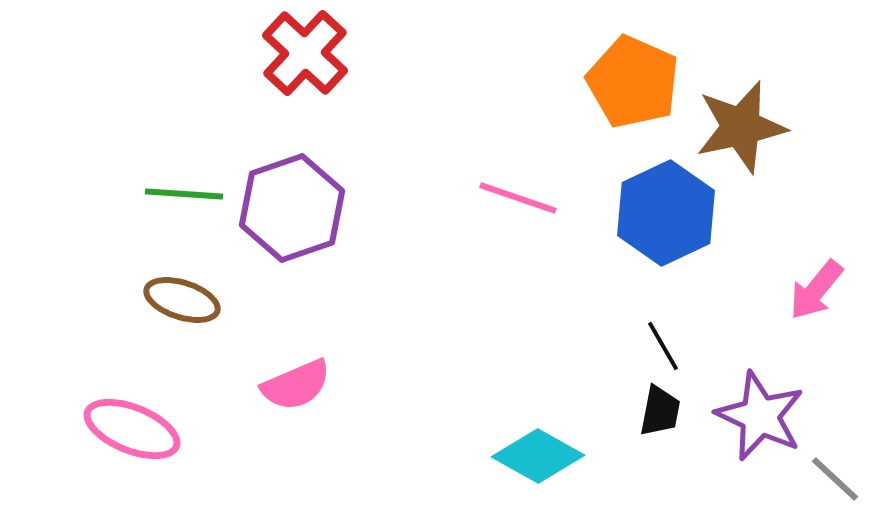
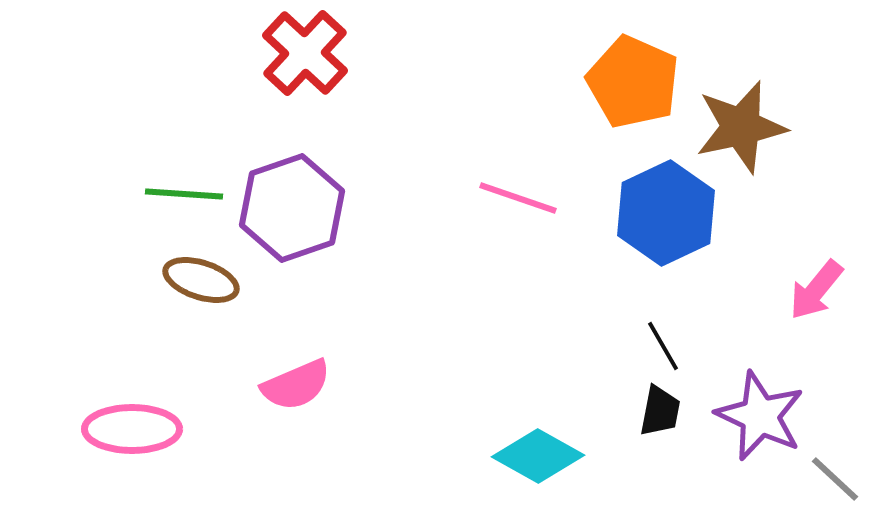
brown ellipse: moved 19 px right, 20 px up
pink ellipse: rotated 22 degrees counterclockwise
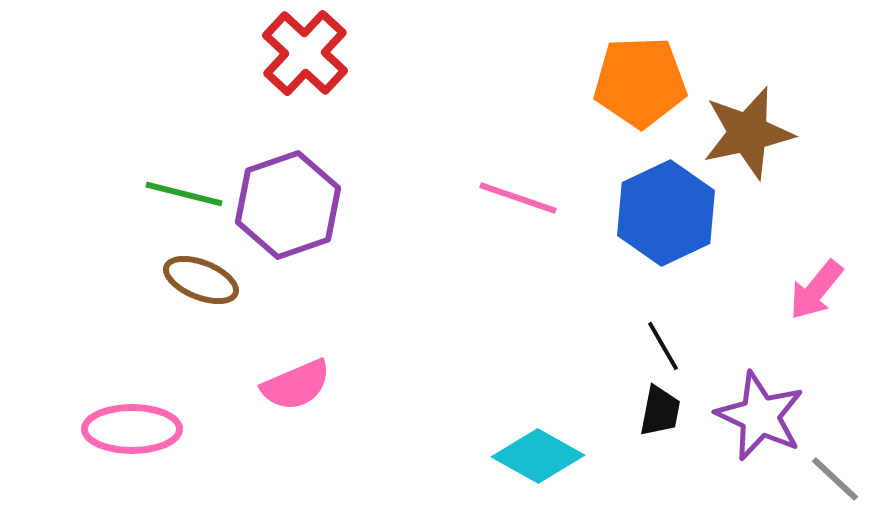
orange pentagon: moved 7 px right; rotated 26 degrees counterclockwise
brown star: moved 7 px right, 6 px down
green line: rotated 10 degrees clockwise
purple hexagon: moved 4 px left, 3 px up
brown ellipse: rotated 4 degrees clockwise
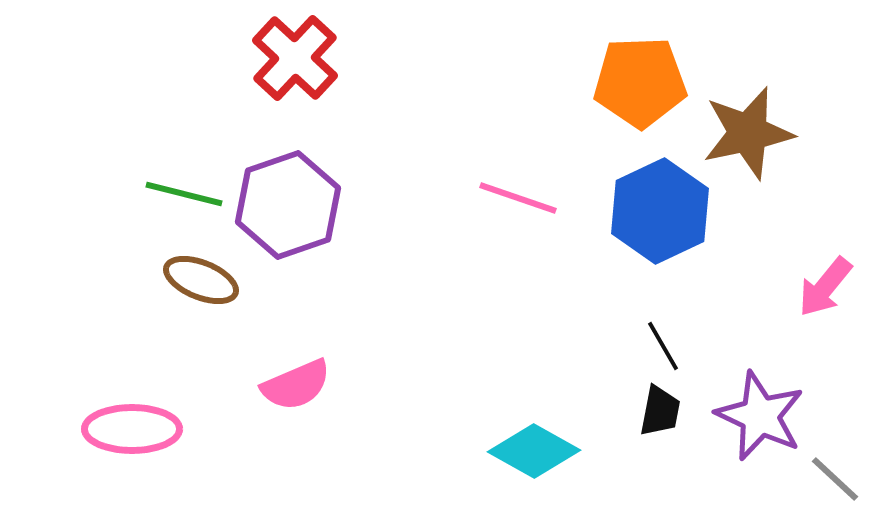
red cross: moved 10 px left, 5 px down
blue hexagon: moved 6 px left, 2 px up
pink arrow: moved 9 px right, 3 px up
cyan diamond: moved 4 px left, 5 px up
